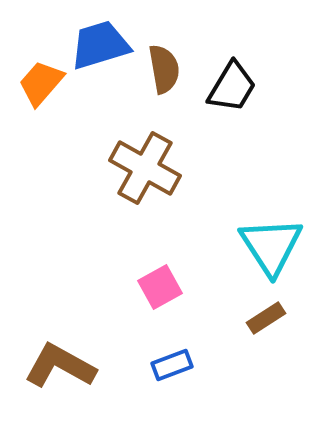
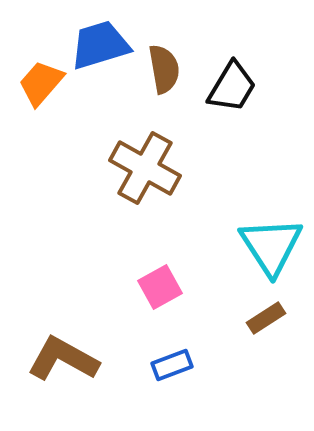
brown L-shape: moved 3 px right, 7 px up
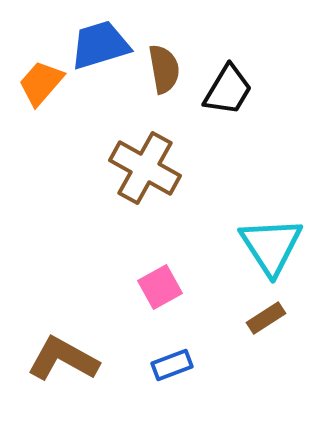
black trapezoid: moved 4 px left, 3 px down
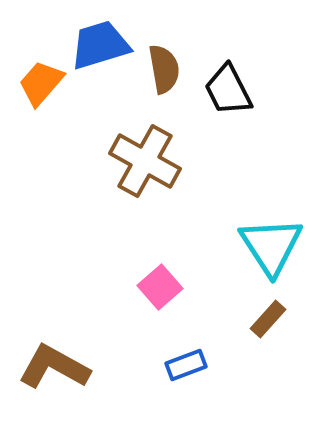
black trapezoid: rotated 122 degrees clockwise
brown cross: moved 7 px up
pink square: rotated 12 degrees counterclockwise
brown rectangle: moved 2 px right, 1 px down; rotated 15 degrees counterclockwise
brown L-shape: moved 9 px left, 8 px down
blue rectangle: moved 14 px right
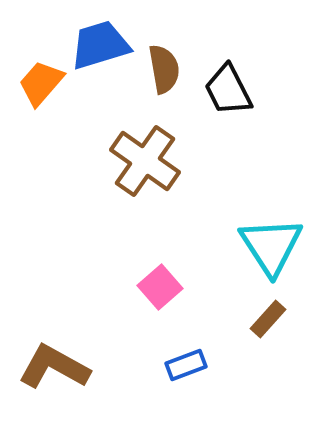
brown cross: rotated 6 degrees clockwise
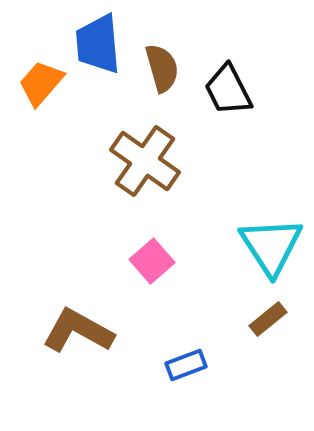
blue trapezoid: moved 2 px left, 1 px up; rotated 78 degrees counterclockwise
brown semicircle: moved 2 px left, 1 px up; rotated 6 degrees counterclockwise
pink square: moved 8 px left, 26 px up
brown rectangle: rotated 9 degrees clockwise
brown L-shape: moved 24 px right, 36 px up
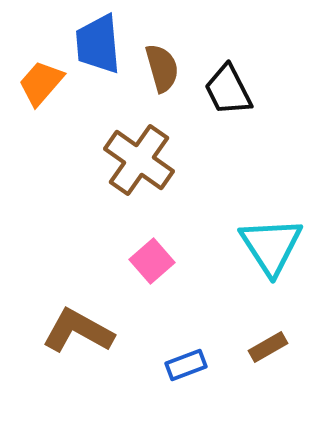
brown cross: moved 6 px left, 1 px up
brown rectangle: moved 28 px down; rotated 9 degrees clockwise
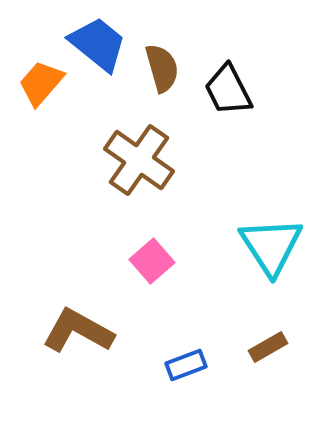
blue trapezoid: rotated 134 degrees clockwise
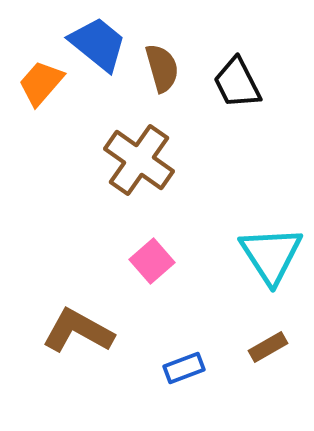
black trapezoid: moved 9 px right, 7 px up
cyan triangle: moved 9 px down
blue rectangle: moved 2 px left, 3 px down
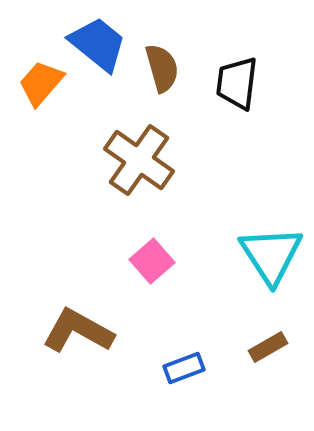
black trapezoid: rotated 34 degrees clockwise
